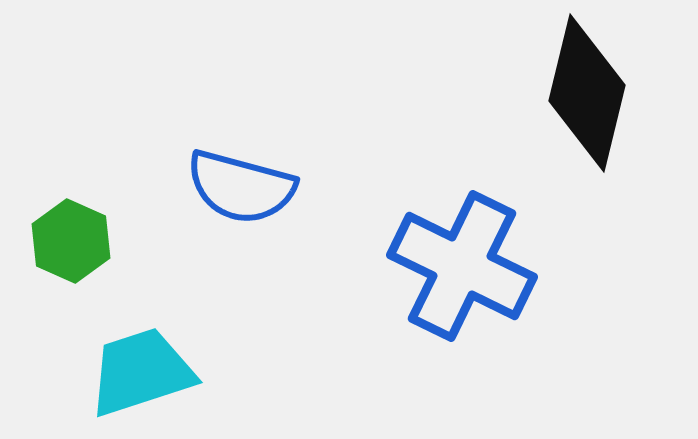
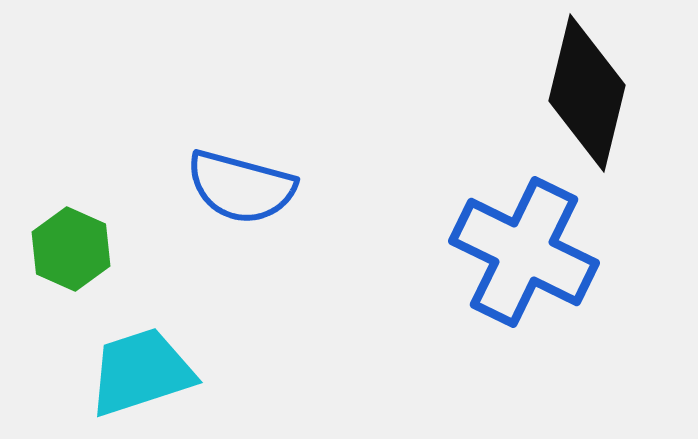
green hexagon: moved 8 px down
blue cross: moved 62 px right, 14 px up
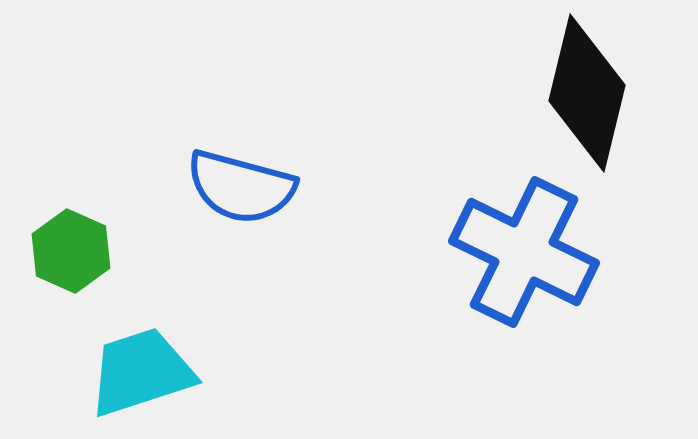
green hexagon: moved 2 px down
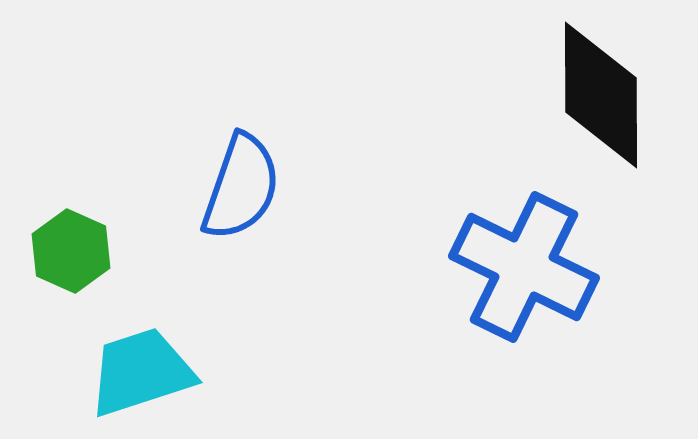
black diamond: moved 14 px right, 2 px down; rotated 14 degrees counterclockwise
blue semicircle: rotated 86 degrees counterclockwise
blue cross: moved 15 px down
